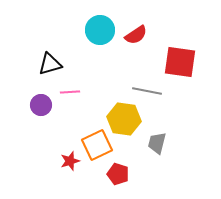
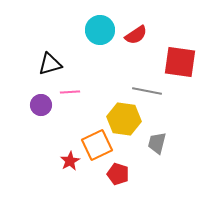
red star: rotated 12 degrees counterclockwise
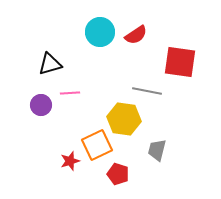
cyan circle: moved 2 px down
pink line: moved 1 px down
gray trapezoid: moved 7 px down
red star: rotated 12 degrees clockwise
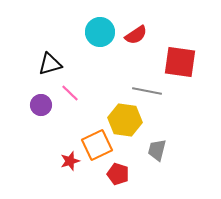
pink line: rotated 48 degrees clockwise
yellow hexagon: moved 1 px right, 1 px down
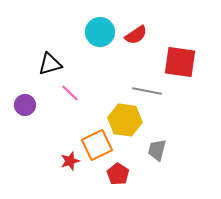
purple circle: moved 16 px left
red pentagon: rotated 15 degrees clockwise
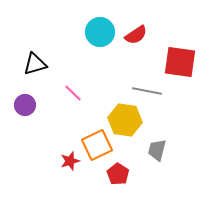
black triangle: moved 15 px left
pink line: moved 3 px right
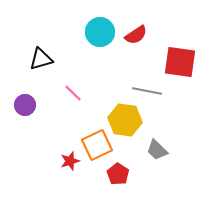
black triangle: moved 6 px right, 5 px up
gray trapezoid: rotated 60 degrees counterclockwise
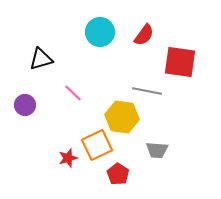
red semicircle: moved 8 px right; rotated 20 degrees counterclockwise
yellow hexagon: moved 3 px left, 3 px up
gray trapezoid: rotated 40 degrees counterclockwise
red star: moved 2 px left, 3 px up
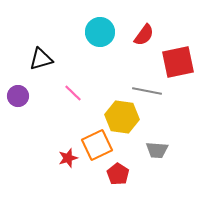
red square: moved 2 px left; rotated 20 degrees counterclockwise
purple circle: moved 7 px left, 9 px up
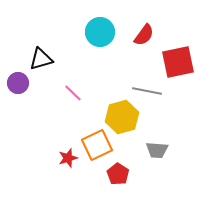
purple circle: moved 13 px up
yellow hexagon: rotated 24 degrees counterclockwise
